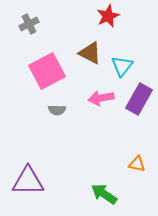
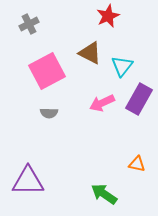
pink arrow: moved 1 px right, 5 px down; rotated 15 degrees counterclockwise
gray semicircle: moved 8 px left, 3 px down
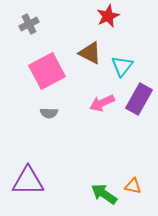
orange triangle: moved 4 px left, 22 px down
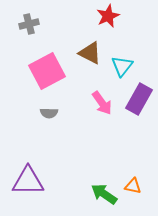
gray cross: rotated 12 degrees clockwise
pink arrow: rotated 100 degrees counterclockwise
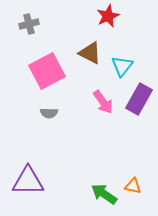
pink arrow: moved 1 px right, 1 px up
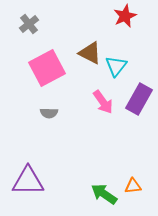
red star: moved 17 px right
gray cross: rotated 24 degrees counterclockwise
cyan triangle: moved 6 px left
pink square: moved 3 px up
orange triangle: rotated 18 degrees counterclockwise
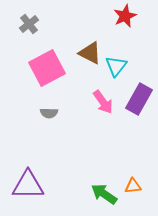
purple triangle: moved 4 px down
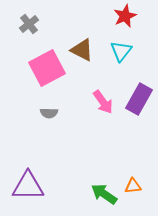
brown triangle: moved 8 px left, 3 px up
cyan triangle: moved 5 px right, 15 px up
purple triangle: moved 1 px down
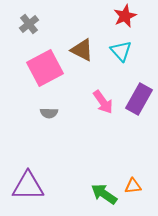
cyan triangle: rotated 20 degrees counterclockwise
pink square: moved 2 px left
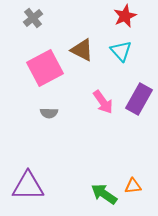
gray cross: moved 4 px right, 6 px up
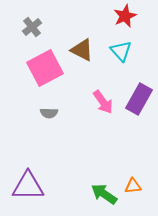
gray cross: moved 1 px left, 9 px down
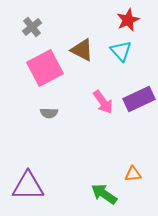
red star: moved 3 px right, 4 px down
purple rectangle: rotated 36 degrees clockwise
orange triangle: moved 12 px up
